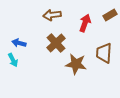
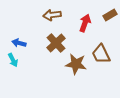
brown trapezoid: moved 3 px left, 1 px down; rotated 30 degrees counterclockwise
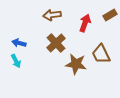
cyan arrow: moved 3 px right, 1 px down
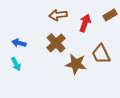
brown arrow: moved 6 px right
cyan arrow: moved 3 px down
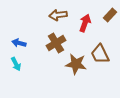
brown rectangle: rotated 16 degrees counterclockwise
brown cross: rotated 12 degrees clockwise
brown trapezoid: moved 1 px left
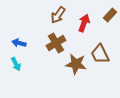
brown arrow: rotated 48 degrees counterclockwise
red arrow: moved 1 px left
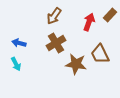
brown arrow: moved 4 px left, 1 px down
red arrow: moved 5 px right, 1 px up
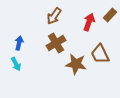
blue arrow: rotated 88 degrees clockwise
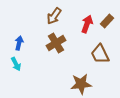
brown rectangle: moved 3 px left, 6 px down
red arrow: moved 2 px left, 2 px down
brown star: moved 5 px right, 20 px down; rotated 15 degrees counterclockwise
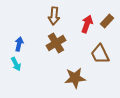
brown arrow: rotated 30 degrees counterclockwise
blue arrow: moved 1 px down
brown star: moved 6 px left, 6 px up
